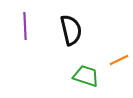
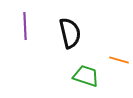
black semicircle: moved 1 px left, 3 px down
orange line: rotated 42 degrees clockwise
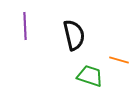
black semicircle: moved 4 px right, 2 px down
green trapezoid: moved 4 px right
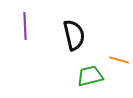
green trapezoid: rotated 32 degrees counterclockwise
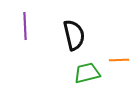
orange line: rotated 18 degrees counterclockwise
green trapezoid: moved 3 px left, 3 px up
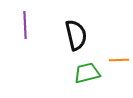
purple line: moved 1 px up
black semicircle: moved 2 px right
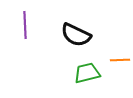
black semicircle: rotated 128 degrees clockwise
orange line: moved 1 px right
